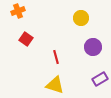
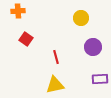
orange cross: rotated 16 degrees clockwise
purple rectangle: rotated 28 degrees clockwise
yellow triangle: rotated 30 degrees counterclockwise
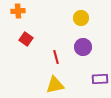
purple circle: moved 10 px left
